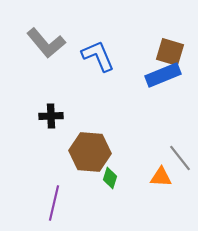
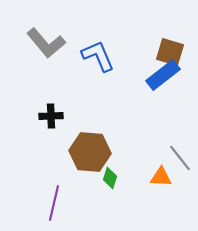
blue rectangle: rotated 16 degrees counterclockwise
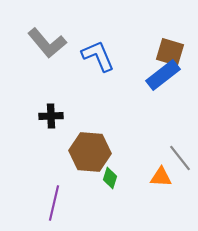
gray L-shape: moved 1 px right
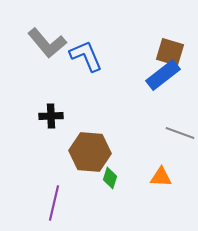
blue L-shape: moved 12 px left
gray line: moved 25 px up; rotated 32 degrees counterclockwise
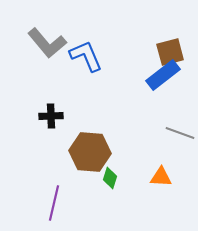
brown square: rotated 32 degrees counterclockwise
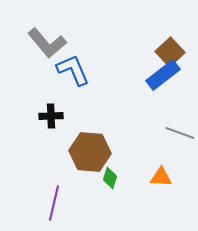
brown square: rotated 28 degrees counterclockwise
blue L-shape: moved 13 px left, 14 px down
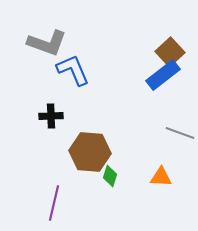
gray L-shape: rotated 30 degrees counterclockwise
green diamond: moved 2 px up
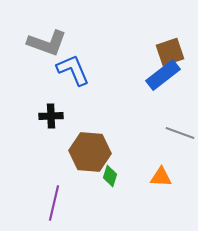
brown square: rotated 24 degrees clockwise
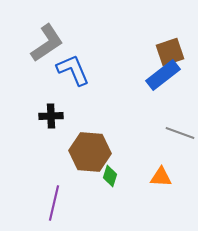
gray L-shape: rotated 54 degrees counterclockwise
